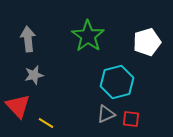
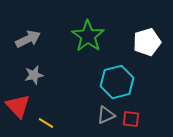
gray arrow: rotated 70 degrees clockwise
gray triangle: moved 1 px down
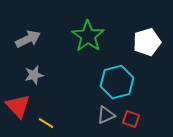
red square: rotated 12 degrees clockwise
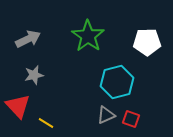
white pentagon: rotated 16 degrees clockwise
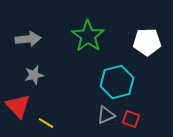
gray arrow: rotated 20 degrees clockwise
